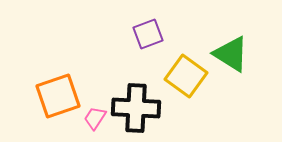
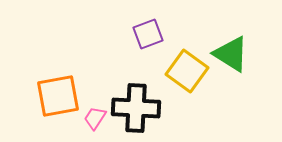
yellow square: moved 1 px right, 5 px up
orange square: rotated 9 degrees clockwise
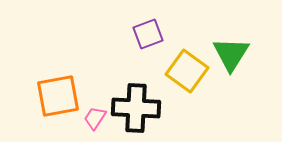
green triangle: rotated 30 degrees clockwise
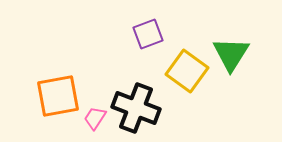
black cross: rotated 18 degrees clockwise
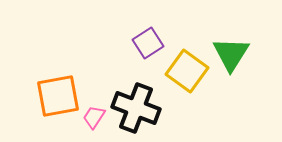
purple square: moved 9 px down; rotated 12 degrees counterclockwise
pink trapezoid: moved 1 px left, 1 px up
